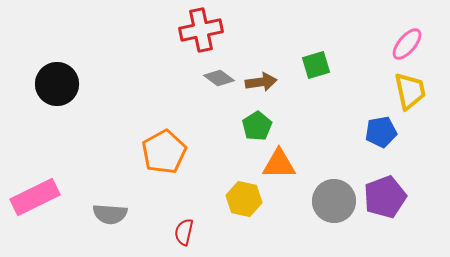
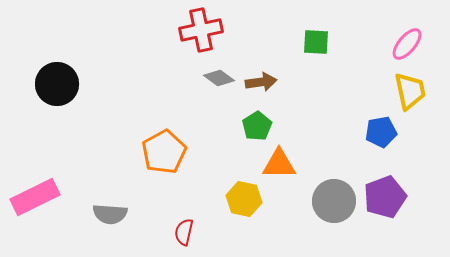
green square: moved 23 px up; rotated 20 degrees clockwise
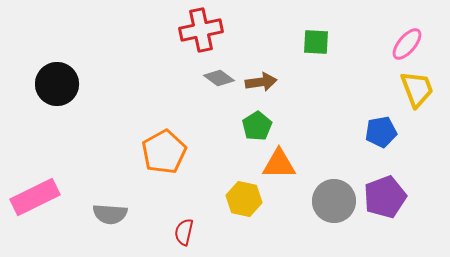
yellow trapezoid: moved 7 px right, 2 px up; rotated 9 degrees counterclockwise
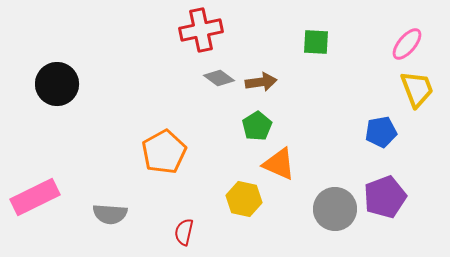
orange triangle: rotated 24 degrees clockwise
gray circle: moved 1 px right, 8 px down
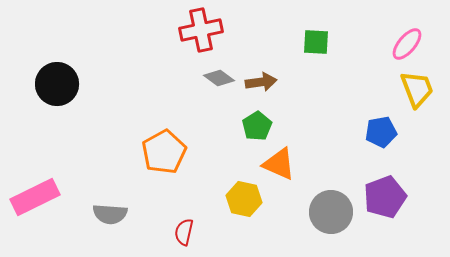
gray circle: moved 4 px left, 3 px down
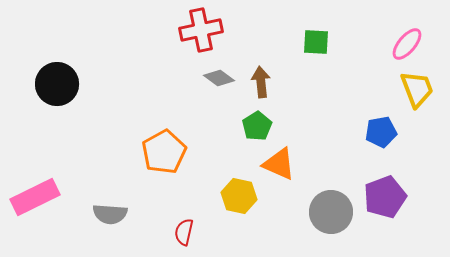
brown arrow: rotated 88 degrees counterclockwise
yellow hexagon: moved 5 px left, 3 px up
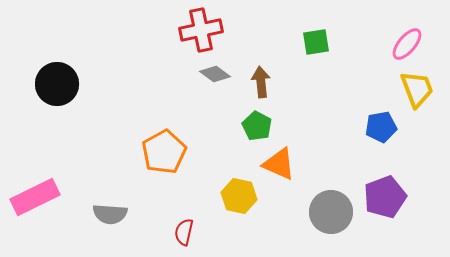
green square: rotated 12 degrees counterclockwise
gray diamond: moved 4 px left, 4 px up
green pentagon: rotated 12 degrees counterclockwise
blue pentagon: moved 5 px up
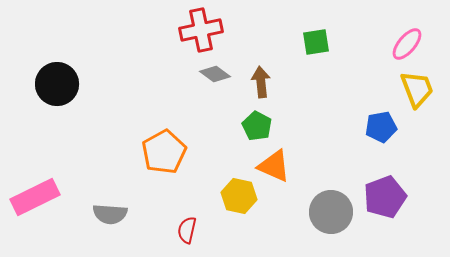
orange triangle: moved 5 px left, 2 px down
red semicircle: moved 3 px right, 2 px up
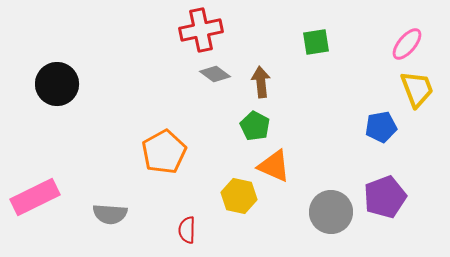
green pentagon: moved 2 px left
red semicircle: rotated 12 degrees counterclockwise
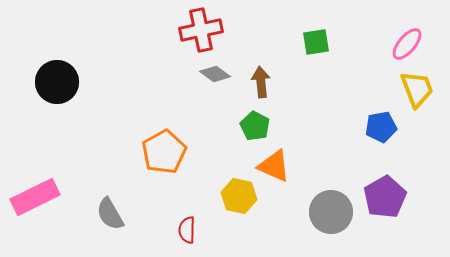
black circle: moved 2 px up
purple pentagon: rotated 9 degrees counterclockwise
gray semicircle: rotated 56 degrees clockwise
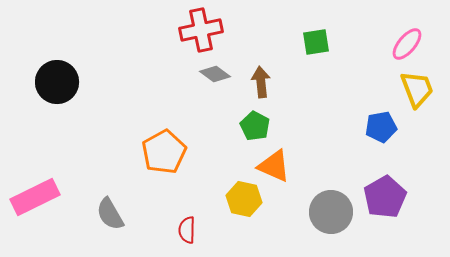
yellow hexagon: moved 5 px right, 3 px down
